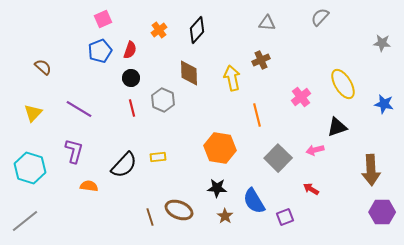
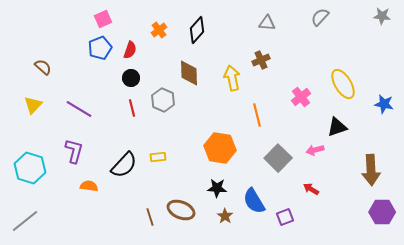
gray star: moved 27 px up
blue pentagon: moved 3 px up
yellow triangle: moved 8 px up
brown ellipse: moved 2 px right
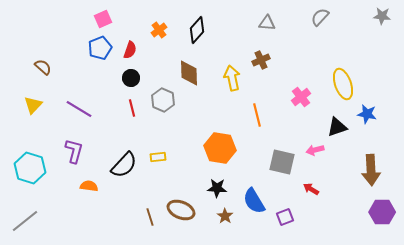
yellow ellipse: rotated 12 degrees clockwise
blue star: moved 17 px left, 10 px down
gray square: moved 4 px right, 4 px down; rotated 32 degrees counterclockwise
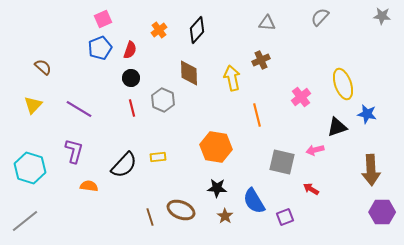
orange hexagon: moved 4 px left, 1 px up
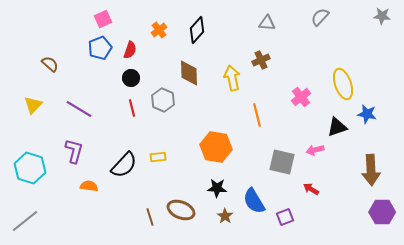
brown semicircle: moved 7 px right, 3 px up
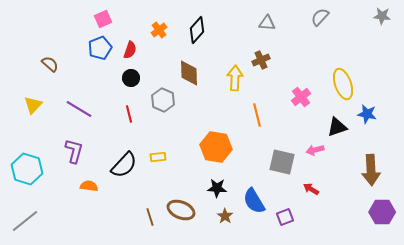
yellow arrow: moved 3 px right; rotated 15 degrees clockwise
red line: moved 3 px left, 6 px down
cyan hexagon: moved 3 px left, 1 px down
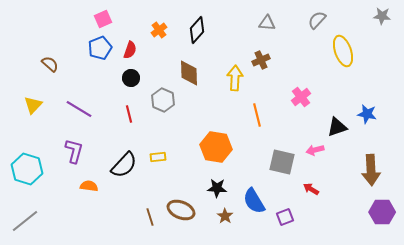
gray semicircle: moved 3 px left, 3 px down
yellow ellipse: moved 33 px up
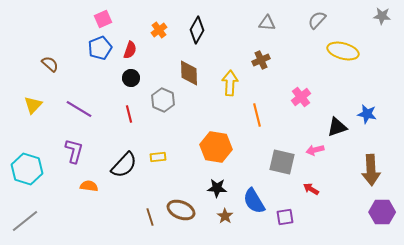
black diamond: rotated 12 degrees counterclockwise
yellow ellipse: rotated 56 degrees counterclockwise
yellow arrow: moved 5 px left, 5 px down
purple square: rotated 12 degrees clockwise
